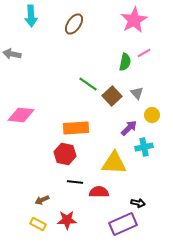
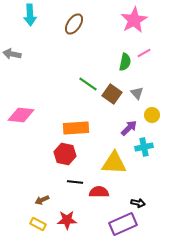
cyan arrow: moved 1 px left, 1 px up
brown square: moved 2 px up; rotated 12 degrees counterclockwise
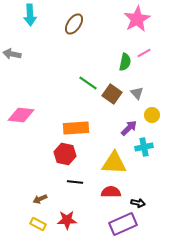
pink star: moved 3 px right, 1 px up
green line: moved 1 px up
red semicircle: moved 12 px right
brown arrow: moved 2 px left, 1 px up
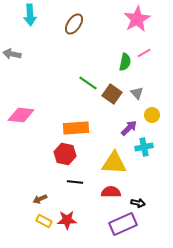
yellow rectangle: moved 6 px right, 3 px up
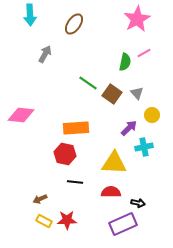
gray arrow: moved 33 px right; rotated 108 degrees clockwise
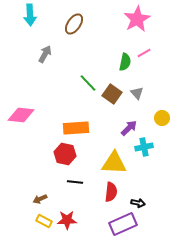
green line: rotated 12 degrees clockwise
yellow circle: moved 10 px right, 3 px down
red semicircle: rotated 96 degrees clockwise
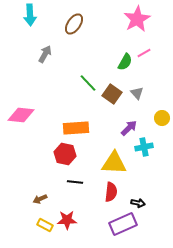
green semicircle: rotated 18 degrees clockwise
yellow rectangle: moved 1 px right, 4 px down
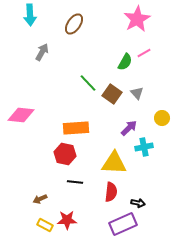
gray arrow: moved 3 px left, 2 px up
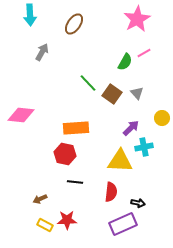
purple arrow: moved 2 px right
yellow triangle: moved 6 px right, 2 px up
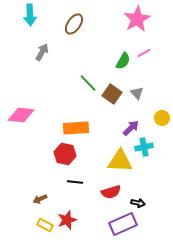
green semicircle: moved 2 px left, 1 px up
red semicircle: rotated 66 degrees clockwise
red star: rotated 18 degrees counterclockwise
